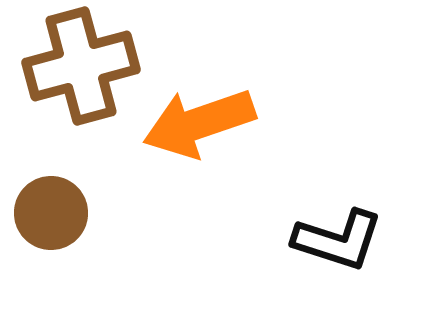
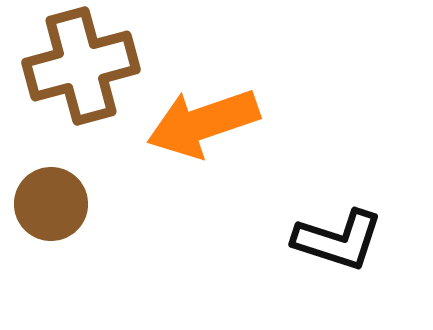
orange arrow: moved 4 px right
brown circle: moved 9 px up
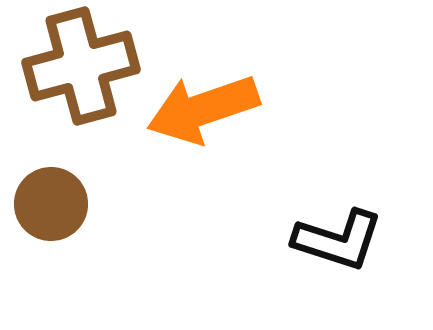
orange arrow: moved 14 px up
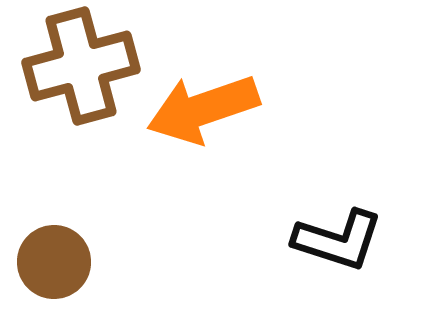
brown circle: moved 3 px right, 58 px down
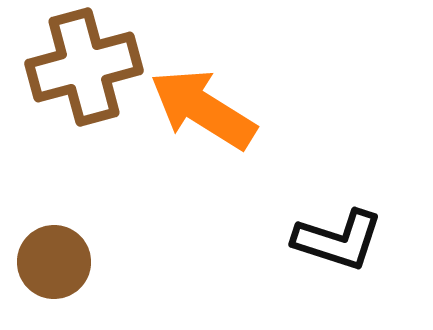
brown cross: moved 3 px right, 1 px down
orange arrow: rotated 51 degrees clockwise
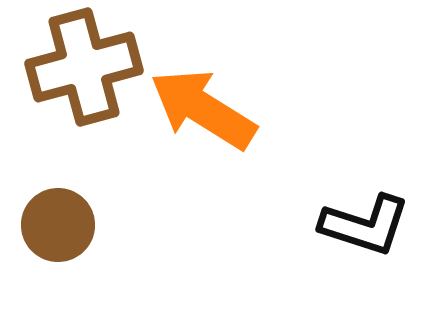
black L-shape: moved 27 px right, 15 px up
brown circle: moved 4 px right, 37 px up
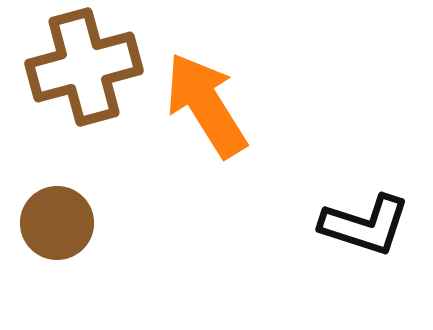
orange arrow: moved 3 px right, 4 px up; rotated 26 degrees clockwise
brown circle: moved 1 px left, 2 px up
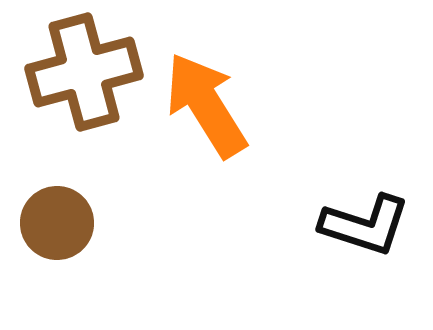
brown cross: moved 5 px down
